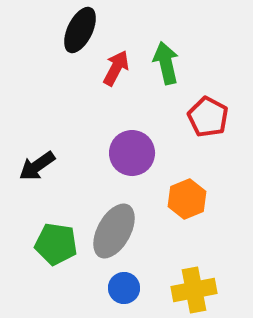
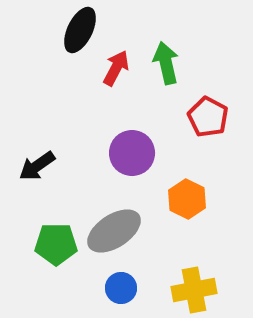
orange hexagon: rotated 12 degrees counterclockwise
gray ellipse: rotated 28 degrees clockwise
green pentagon: rotated 9 degrees counterclockwise
blue circle: moved 3 px left
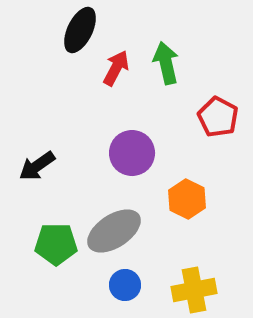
red pentagon: moved 10 px right
blue circle: moved 4 px right, 3 px up
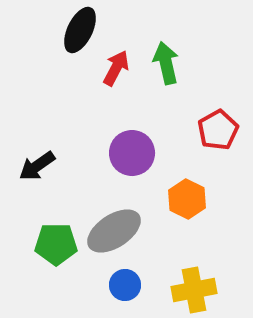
red pentagon: moved 13 px down; rotated 15 degrees clockwise
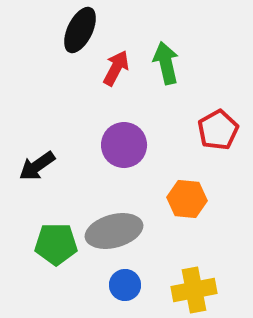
purple circle: moved 8 px left, 8 px up
orange hexagon: rotated 21 degrees counterclockwise
gray ellipse: rotated 18 degrees clockwise
